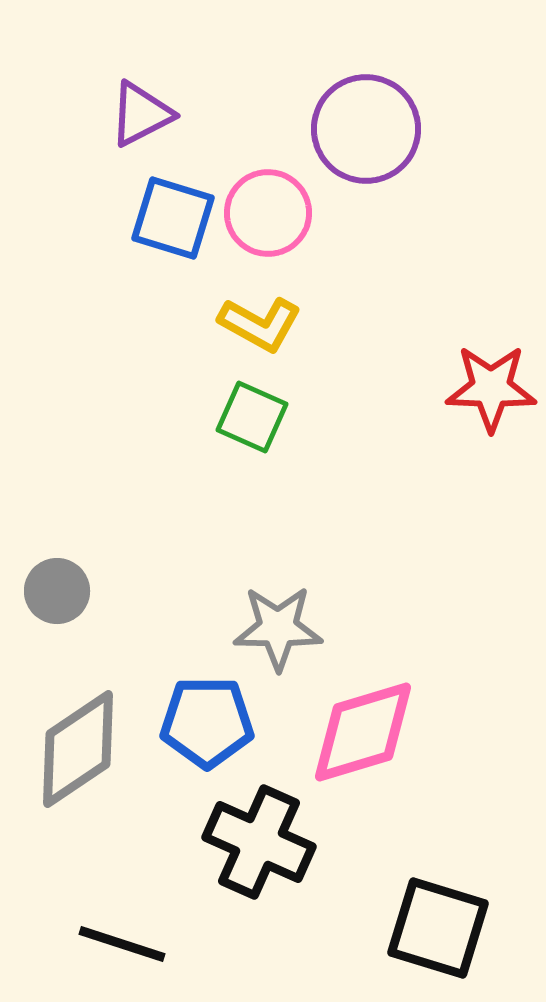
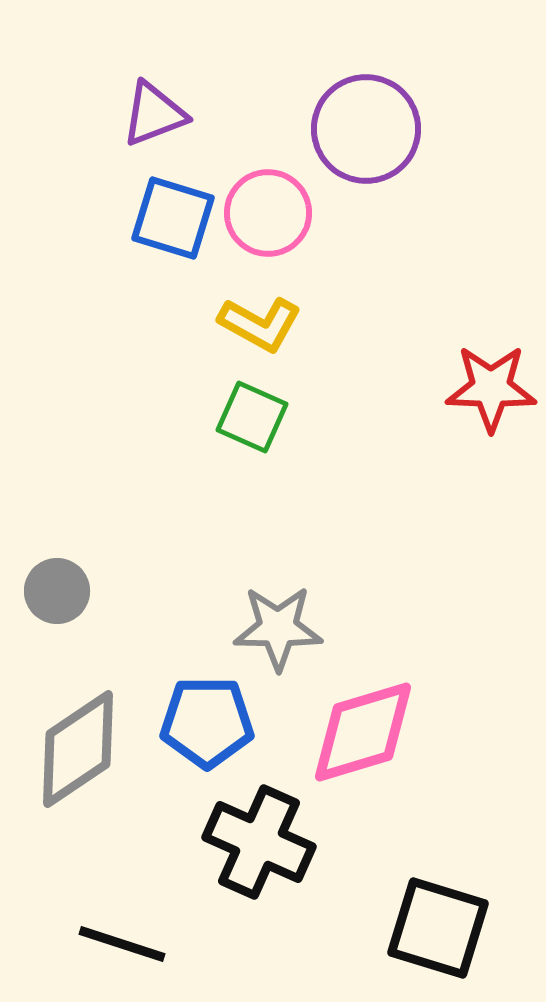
purple triangle: moved 13 px right; rotated 6 degrees clockwise
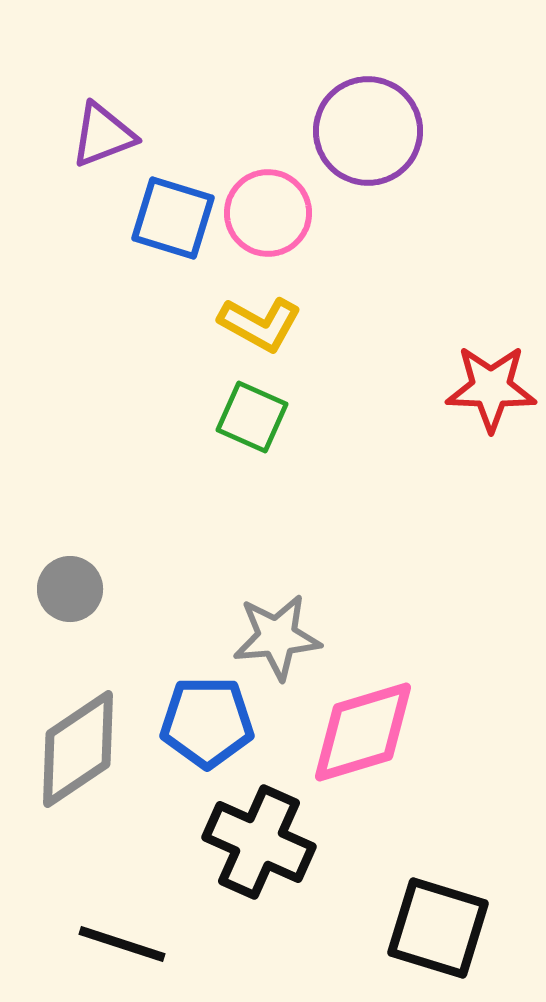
purple triangle: moved 51 px left, 21 px down
purple circle: moved 2 px right, 2 px down
gray circle: moved 13 px right, 2 px up
gray star: moved 1 px left, 9 px down; rotated 6 degrees counterclockwise
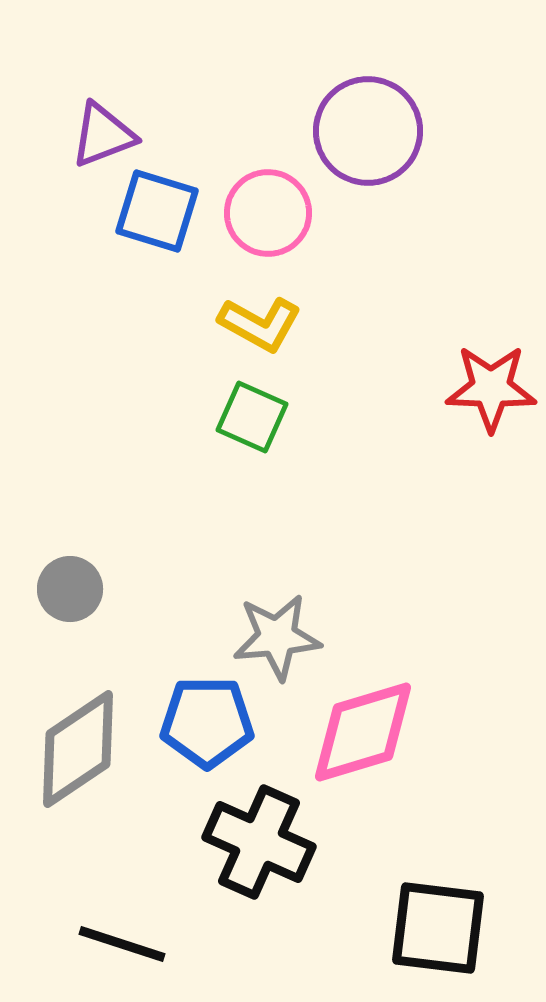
blue square: moved 16 px left, 7 px up
black square: rotated 10 degrees counterclockwise
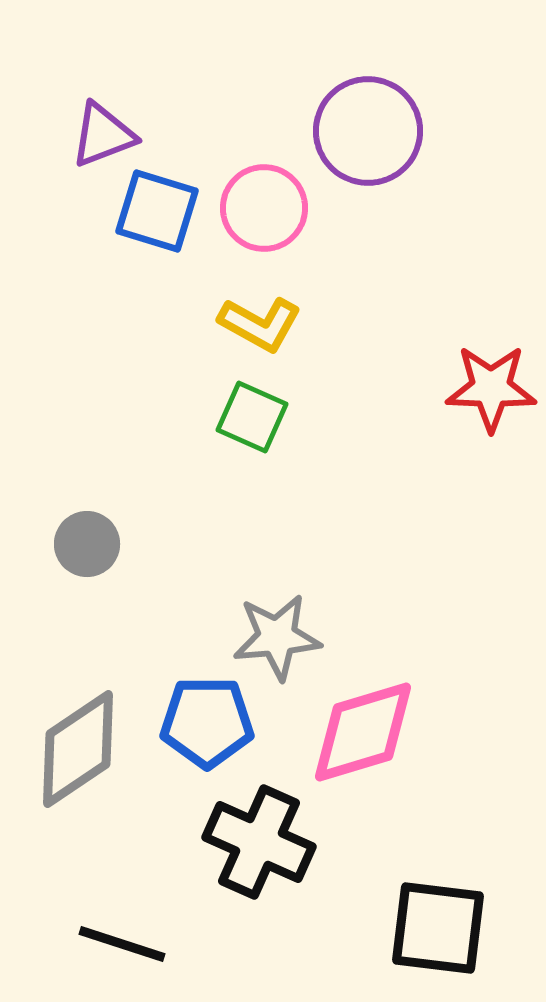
pink circle: moved 4 px left, 5 px up
gray circle: moved 17 px right, 45 px up
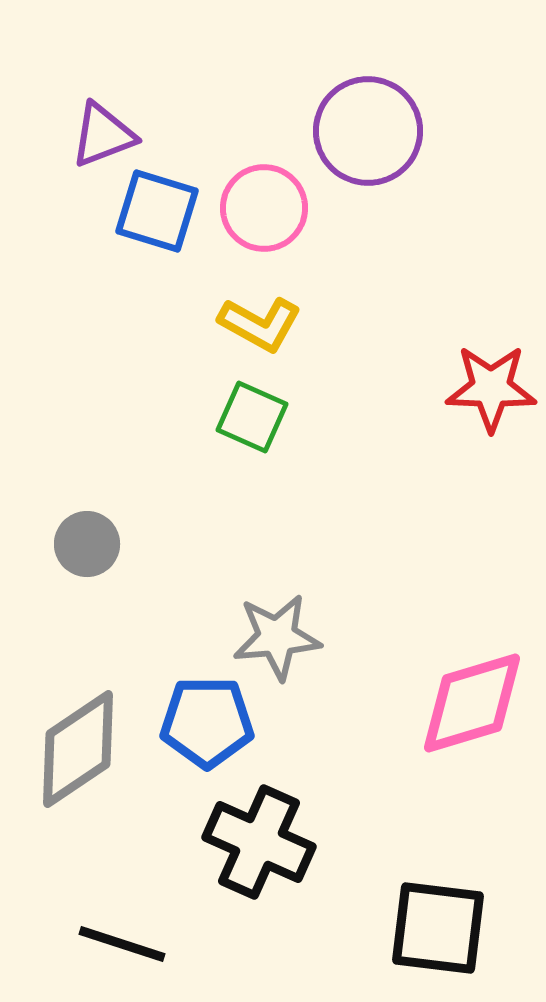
pink diamond: moved 109 px right, 29 px up
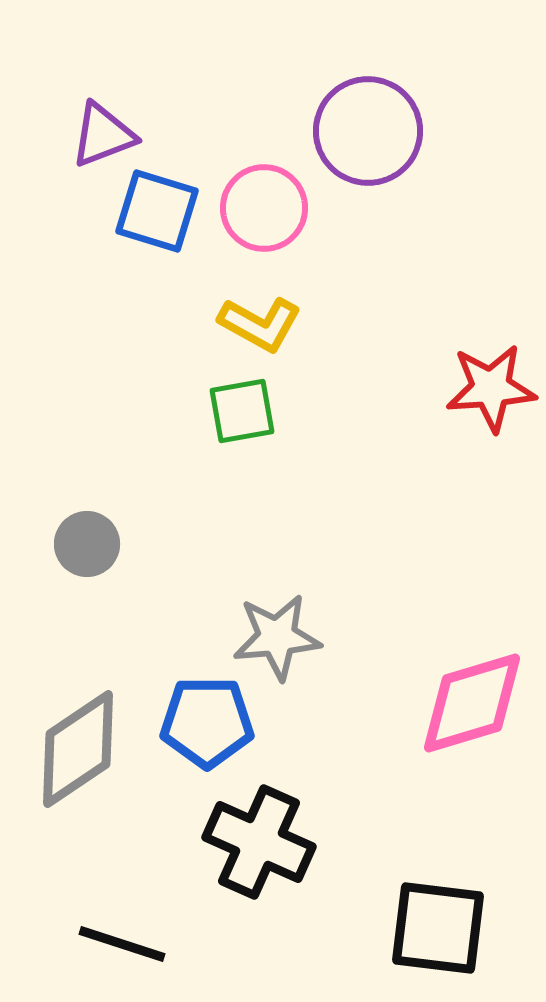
red star: rotated 6 degrees counterclockwise
green square: moved 10 px left, 6 px up; rotated 34 degrees counterclockwise
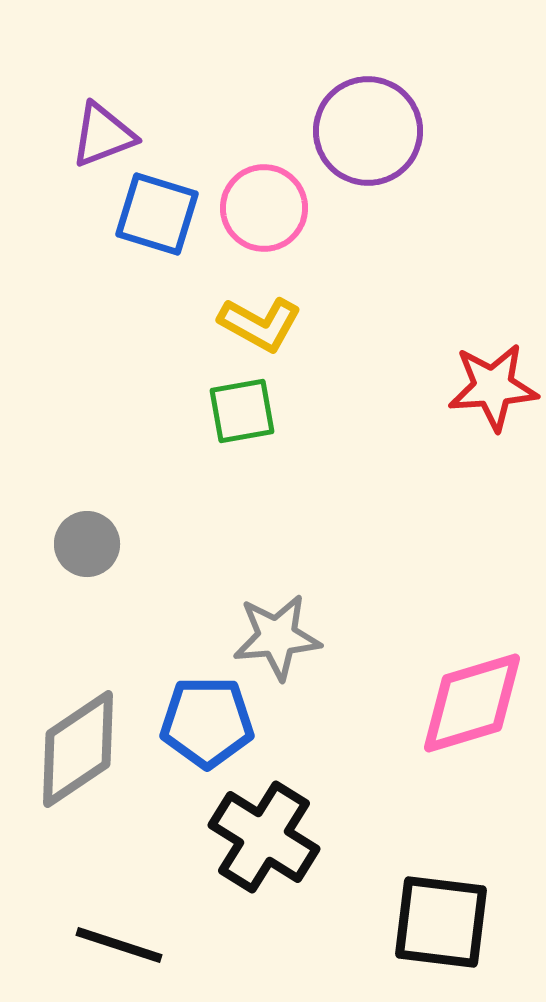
blue square: moved 3 px down
red star: moved 2 px right, 1 px up
black cross: moved 5 px right, 5 px up; rotated 8 degrees clockwise
black square: moved 3 px right, 6 px up
black line: moved 3 px left, 1 px down
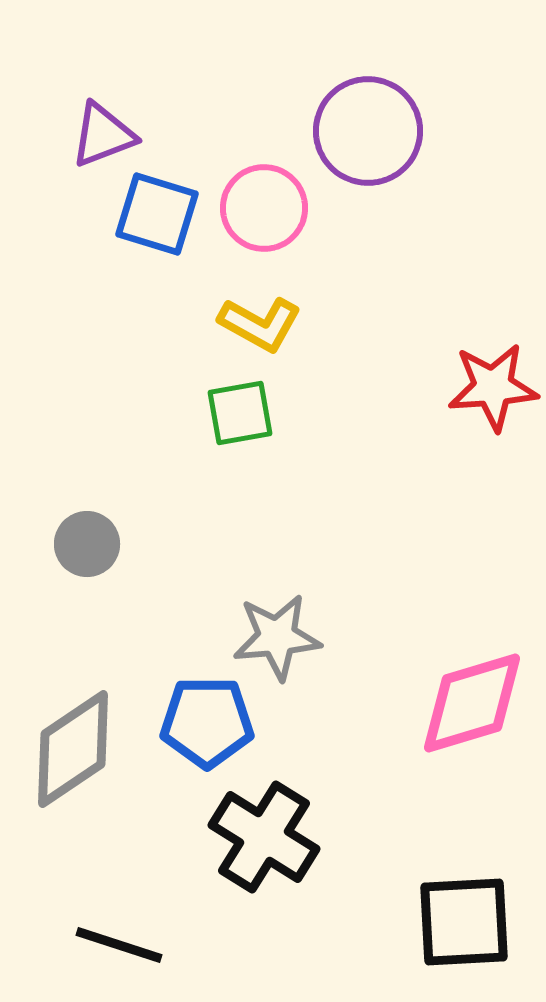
green square: moved 2 px left, 2 px down
gray diamond: moved 5 px left
black square: moved 23 px right; rotated 10 degrees counterclockwise
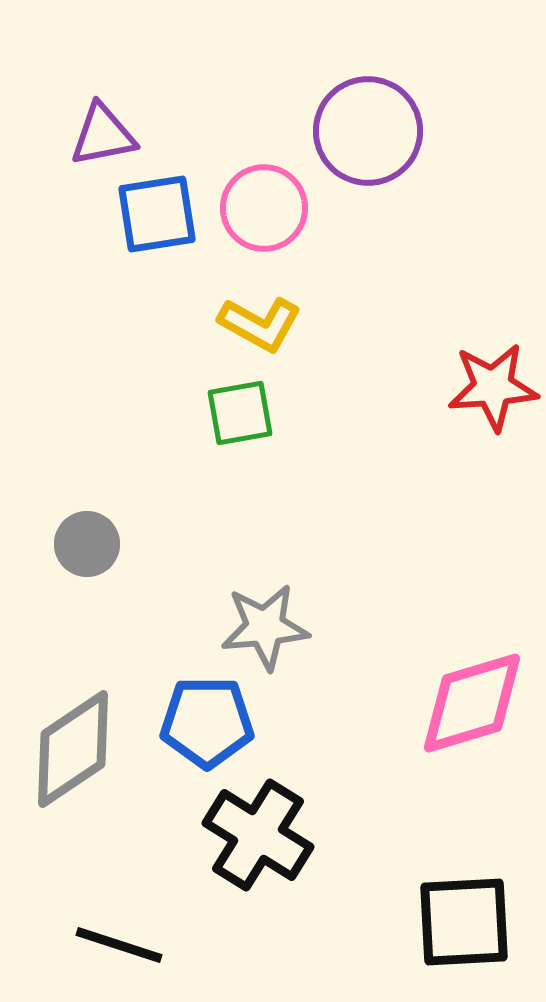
purple triangle: rotated 10 degrees clockwise
blue square: rotated 26 degrees counterclockwise
gray star: moved 12 px left, 10 px up
black cross: moved 6 px left, 2 px up
